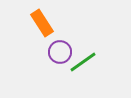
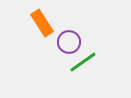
purple circle: moved 9 px right, 10 px up
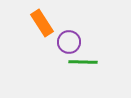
green line: rotated 36 degrees clockwise
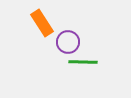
purple circle: moved 1 px left
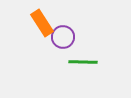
purple circle: moved 5 px left, 5 px up
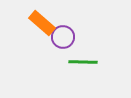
orange rectangle: rotated 16 degrees counterclockwise
